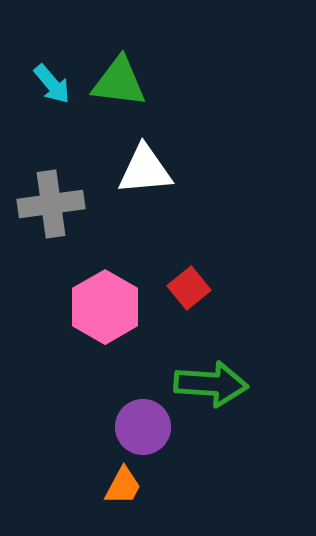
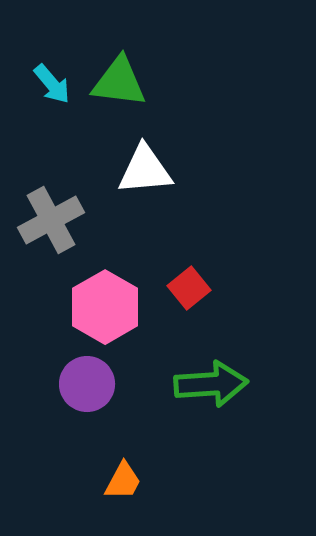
gray cross: moved 16 px down; rotated 20 degrees counterclockwise
green arrow: rotated 8 degrees counterclockwise
purple circle: moved 56 px left, 43 px up
orange trapezoid: moved 5 px up
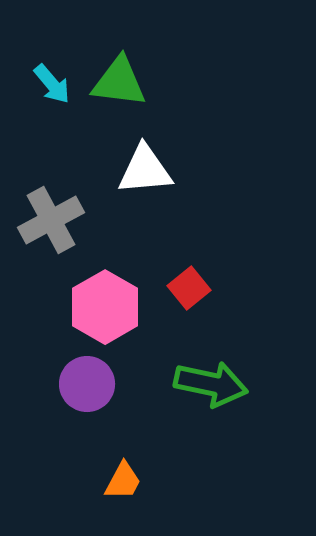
green arrow: rotated 16 degrees clockwise
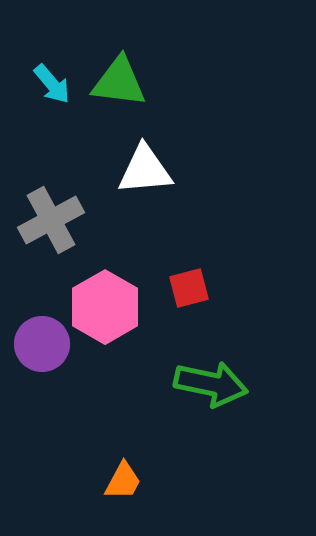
red square: rotated 24 degrees clockwise
purple circle: moved 45 px left, 40 px up
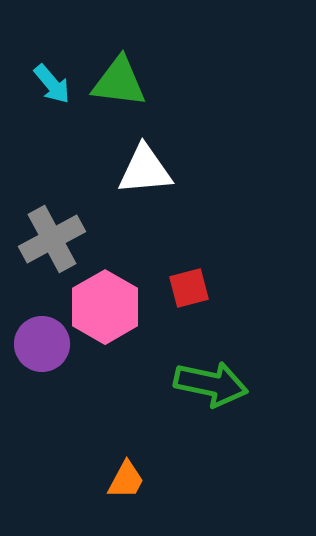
gray cross: moved 1 px right, 19 px down
orange trapezoid: moved 3 px right, 1 px up
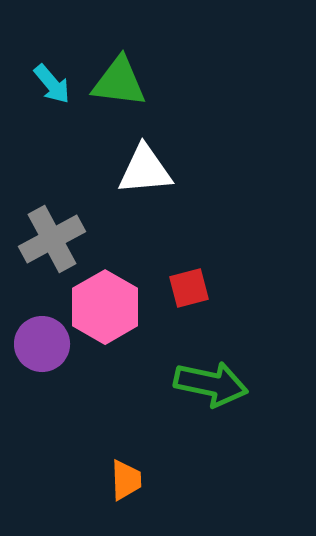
orange trapezoid: rotated 30 degrees counterclockwise
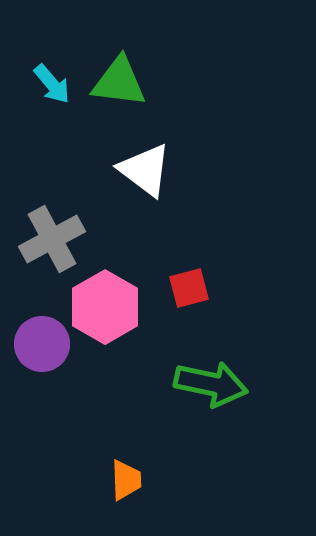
white triangle: rotated 42 degrees clockwise
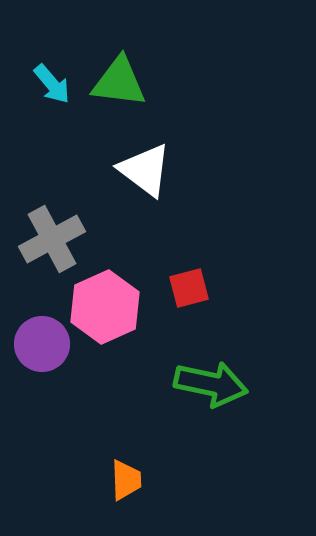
pink hexagon: rotated 6 degrees clockwise
